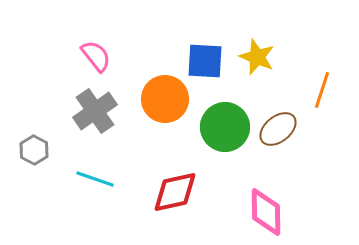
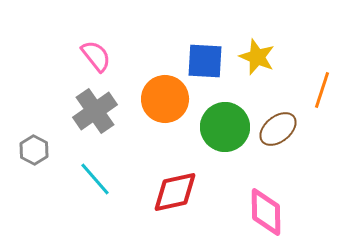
cyan line: rotated 30 degrees clockwise
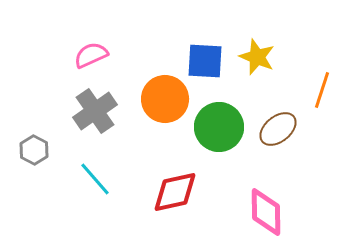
pink semicircle: moved 5 px left, 1 px up; rotated 76 degrees counterclockwise
green circle: moved 6 px left
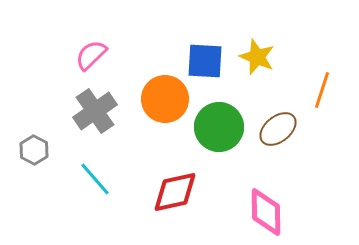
pink semicircle: rotated 20 degrees counterclockwise
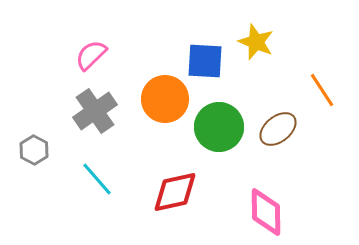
yellow star: moved 1 px left, 15 px up
orange line: rotated 51 degrees counterclockwise
cyan line: moved 2 px right
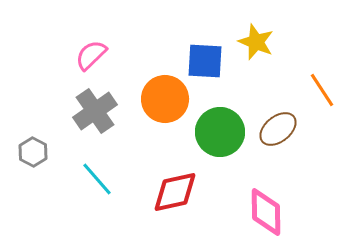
green circle: moved 1 px right, 5 px down
gray hexagon: moved 1 px left, 2 px down
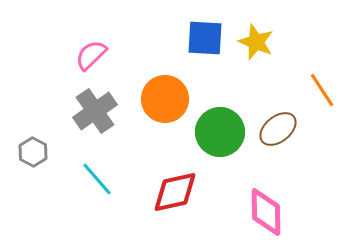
blue square: moved 23 px up
